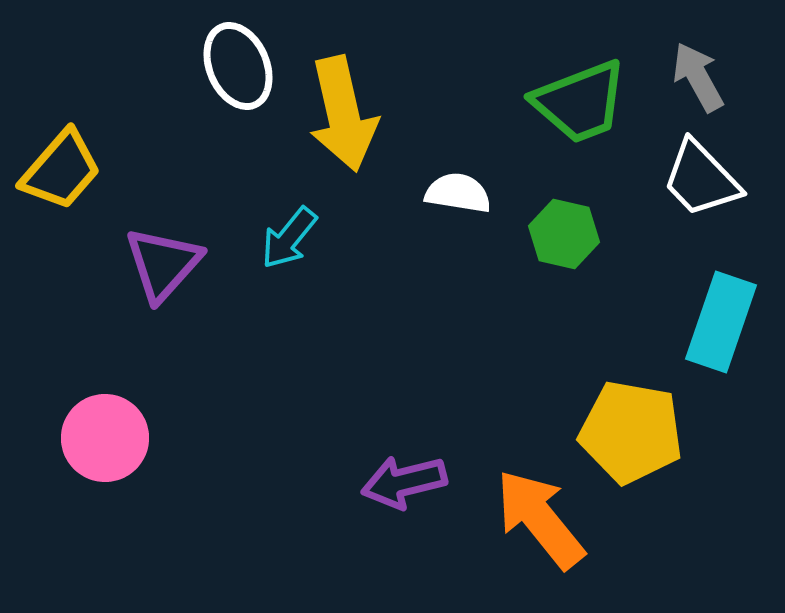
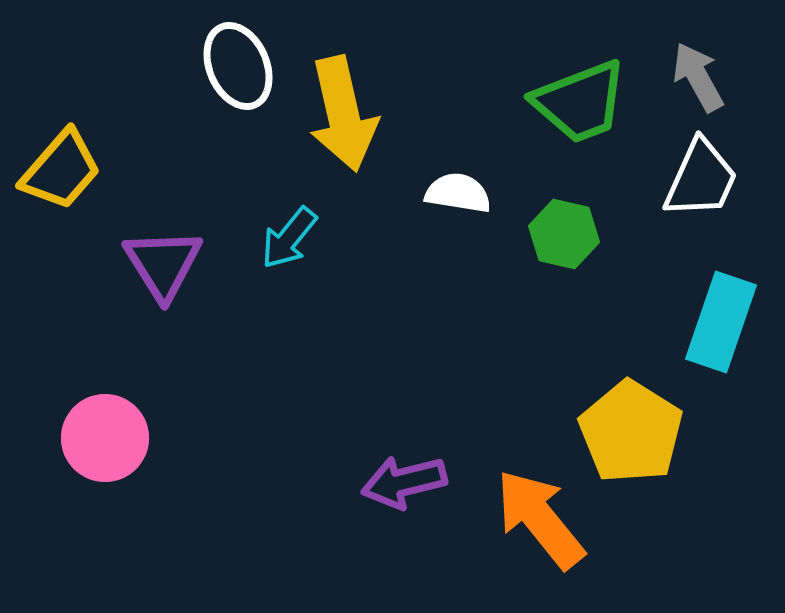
white trapezoid: rotated 112 degrees counterclockwise
purple triangle: rotated 14 degrees counterclockwise
yellow pentagon: rotated 22 degrees clockwise
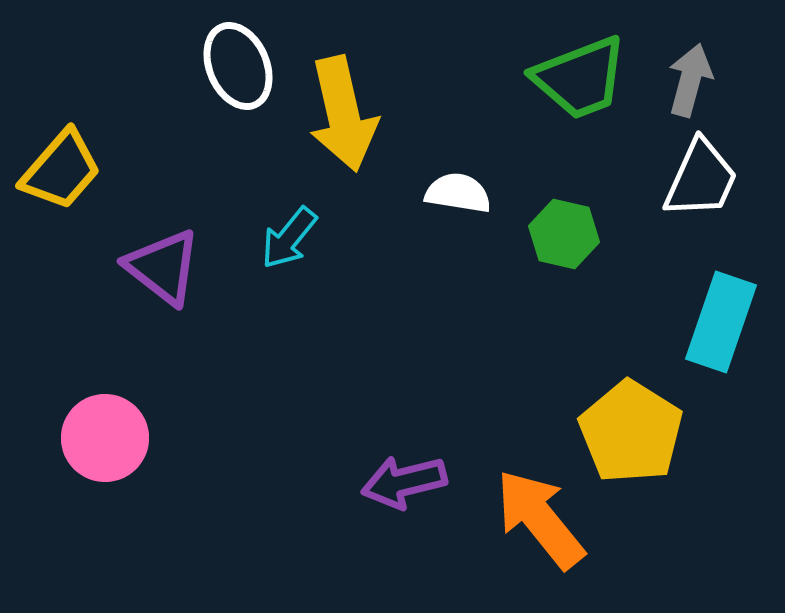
gray arrow: moved 8 px left, 3 px down; rotated 44 degrees clockwise
green trapezoid: moved 24 px up
purple triangle: moved 3 px down; rotated 20 degrees counterclockwise
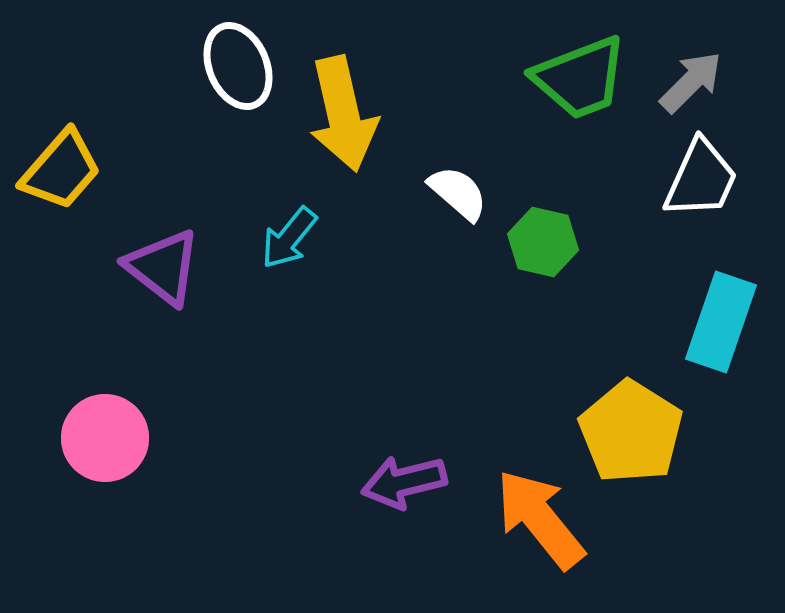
gray arrow: moved 1 px right, 2 px down; rotated 30 degrees clockwise
white semicircle: rotated 32 degrees clockwise
green hexagon: moved 21 px left, 8 px down
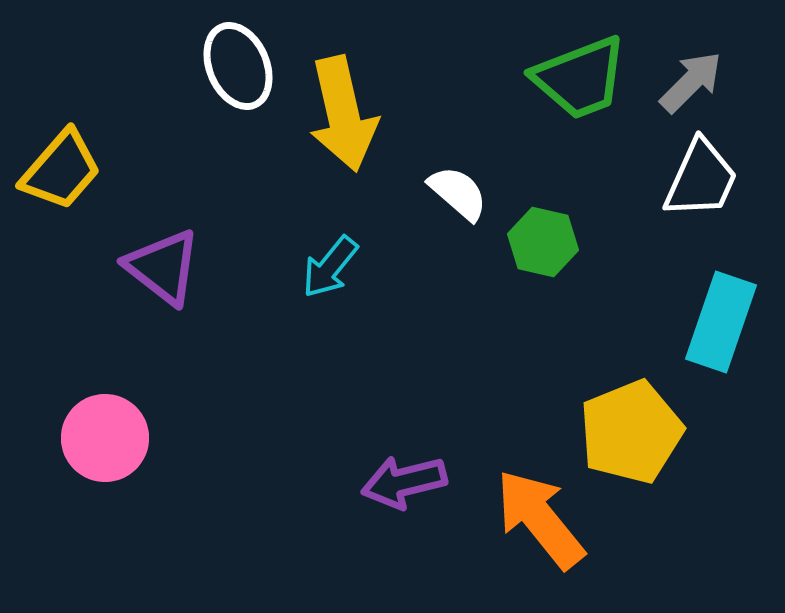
cyan arrow: moved 41 px right, 29 px down
yellow pentagon: rotated 18 degrees clockwise
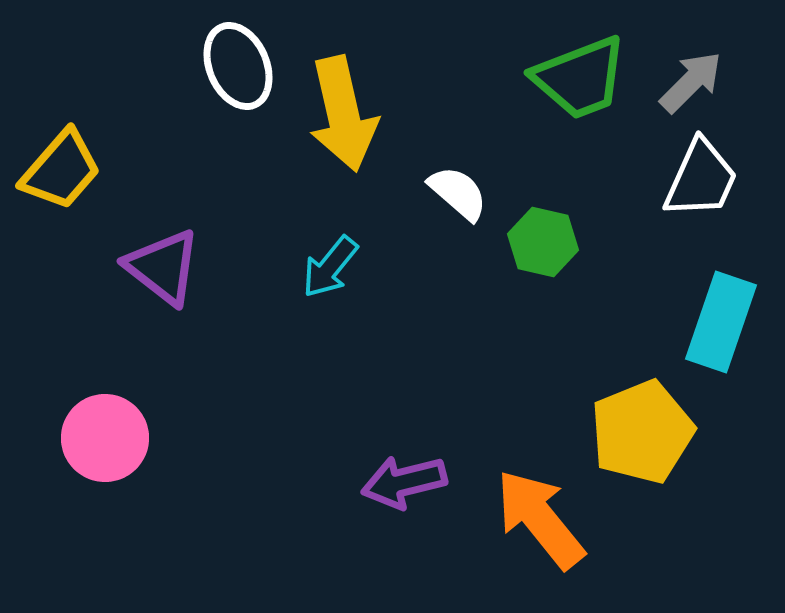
yellow pentagon: moved 11 px right
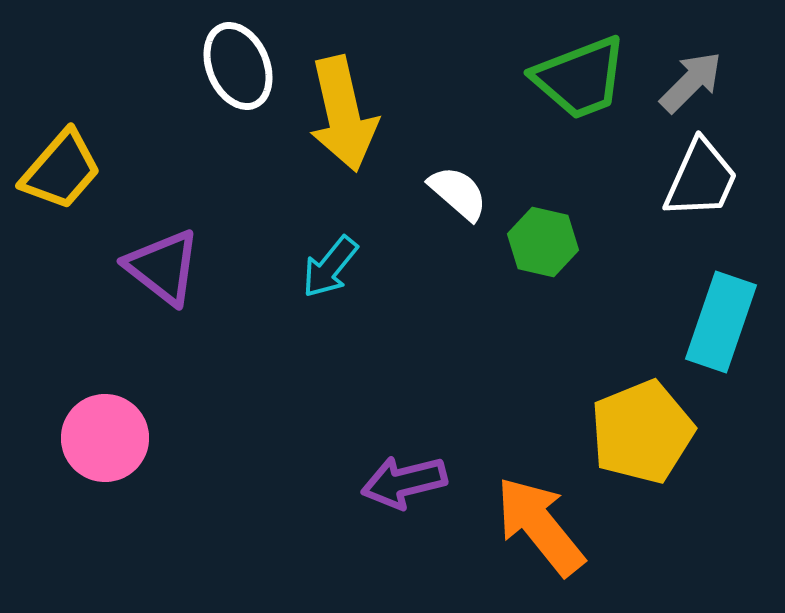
orange arrow: moved 7 px down
